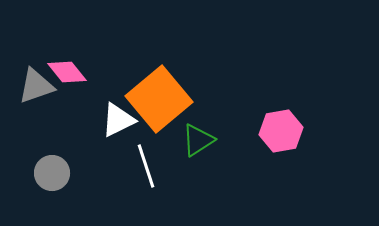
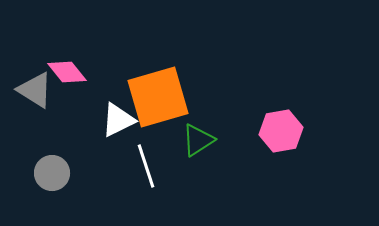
gray triangle: moved 1 px left, 4 px down; rotated 51 degrees clockwise
orange square: moved 1 px left, 2 px up; rotated 24 degrees clockwise
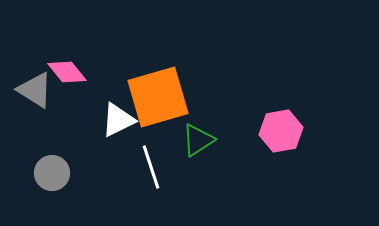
white line: moved 5 px right, 1 px down
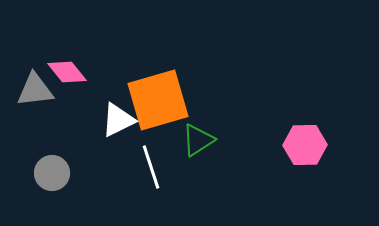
gray triangle: rotated 39 degrees counterclockwise
orange square: moved 3 px down
pink hexagon: moved 24 px right, 14 px down; rotated 9 degrees clockwise
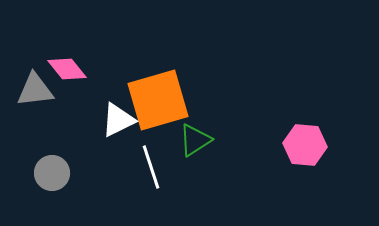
pink diamond: moved 3 px up
green triangle: moved 3 px left
pink hexagon: rotated 6 degrees clockwise
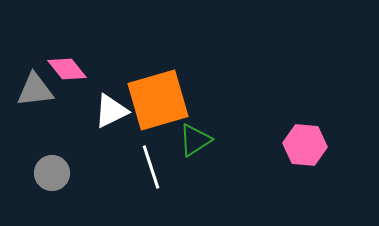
white triangle: moved 7 px left, 9 px up
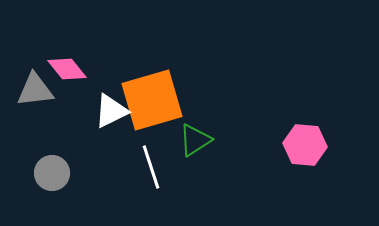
orange square: moved 6 px left
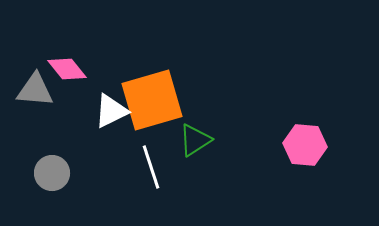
gray triangle: rotated 12 degrees clockwise
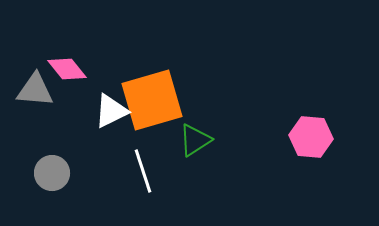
pink hexagon: moved 6 px right, 8 px up
white line: moved 8 px left, 4 px down
